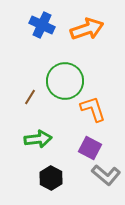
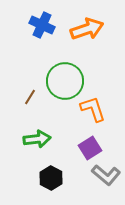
green arrow: moved 1 px left
purple square: rotated 30 degrees clockwise
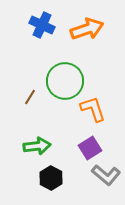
green arrow: moved 7 px down
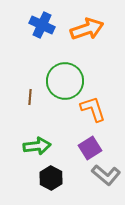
brown line: rotated 28 degrees counterclockwise
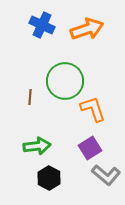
black hexagon: moved 2 px left
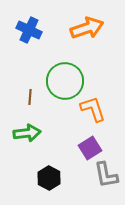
blue cross: moved 13 px left, 5 px down
orange arrow: moved 1 px up
green arrow: moved 10 px left, 13 px up
gray L-shape: rotated 40 degrees clockwise
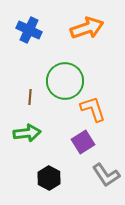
purple square: moved 7 px left, 6 px up
gray L-shape: rotated 24 degrees counterclockwise
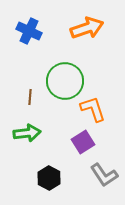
blue cross: moved 1 px down
gray L-shape: moved 2 px left
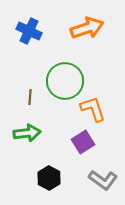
gray L-shape: moved 1 px left, 5 px down; rotated 20 degrees counterclockwise
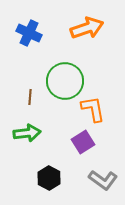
blue cross: moved 2 px down
orange L-shape: rotated 8 degrees clockwise
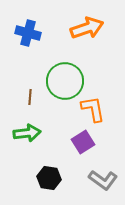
blue cross: moved 1 px left; rotated 10 degrees counterclockwise
black hexagon: rotated 20 degrees counterclockwise
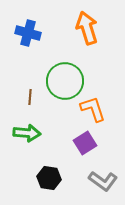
orange arrow: rotated 88 degrees counterclockwise
orange L-shape: rotated 8 degrees counterclockwise
green arrow: rotated 12 degrees clockwise
purple square: moved 2 px right, 1 px down
gray L-shape: moved 1 px down
